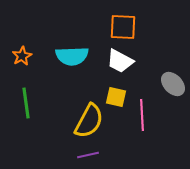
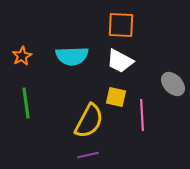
orange square: moved 2 px left, 2 px up
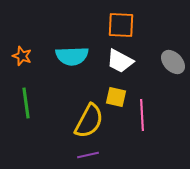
orange star: rotated 24 degrees counterclockwise
gray ellipse: moved 22 px up
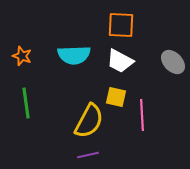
cyan semicircle: moved 2 px right, 1 px up
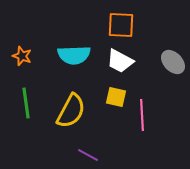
yellow semicircle: moved 18 px left, 10 px up
purple line: rotated 40 degrees clockwise
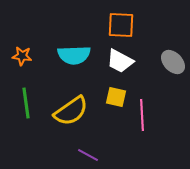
orange star: rotated 12 degrees counterclockwise
yellow semicircle: rotated 27 degrees clockwise
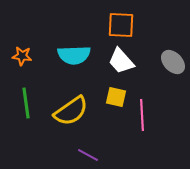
white trapezoid: moved 1 px right; rotated 20 degrees clockwise
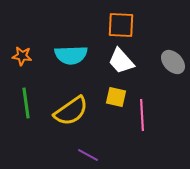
cyan semicircle: moved 3 px left
